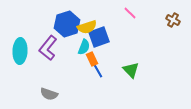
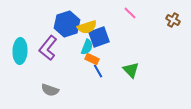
cyan semicircle: moved 3 px right
orange rectangle: rotated 40 degrees counterclockwise
gray semicircle: moved 1 px right, 4 px up
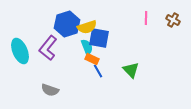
pink line: moved 16 px right, 5 px down; rotated 48 degrees clockwise
blue square: moved 1 px down; rotated 30 degrees clockwise
cyan semicircle: rotated 42 degrees counterclockwise
cyan ellipse: rotated 25 degrees counterclockwise
